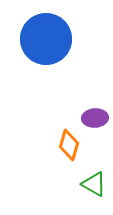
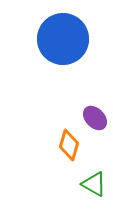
blue circle: moved 17 px right
purple ellipse: rotated 50 degrees clockwise
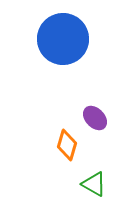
orange diamond: moved 2 px left
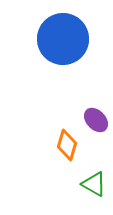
purple ellipse: moved 1 px right, 2 px down
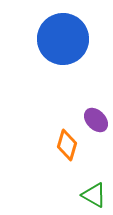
green triangle: moved 11 px down
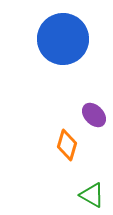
purple ellipse: moved 2 px left, 5 px up
green triangle: moved 2 px left
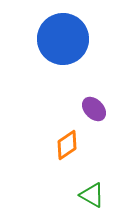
purple ellipse: moved 6 px up
orange diamond: rotated 40 degrees clockwise
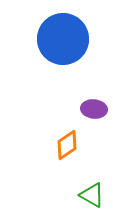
purple ellipse: rotated 40 degrees counterclockwise
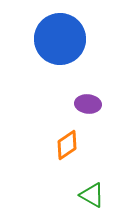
blue circle: moved 3 px left
purple ellipse: moved 6 px left, 5 px up
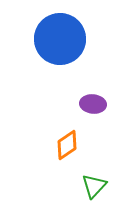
purple ellipse: moved 5 px right
green triangle: moved 2 px right, 9 px up; rotated 44 degrees clockwise
